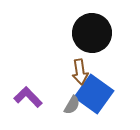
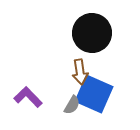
blue square: rotated 12 degrees counterclockwise
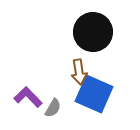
black circle: moved 1 px right, 1 px up
brown arrow: moved 1 px left
gray semicircle: moved 19 px left, 3 px down
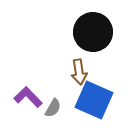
blue square: moved 6 px down
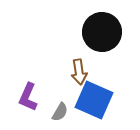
black circle: moved 9 px right
purple L-shape: rotated 112 degrees counterclockwise
gray semicircle: moved 7 px right, 4 px down
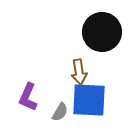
blue square: moved 5 px left; rotated 21 degrees counterclockwise
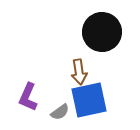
blue square: rotated 15 degrees counterclockwise
gray semicircle: rotated 24 degrees clockwise
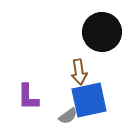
purple L-shape: rotated 24 degrees counterclockwise
gray semicircle: moved 8 px right, 4 px down
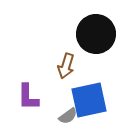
black circle: moved 6 px left, 2 px down
brown arrow: moved 13 px left, 6 px up; rotated 25 degrees clockwise
